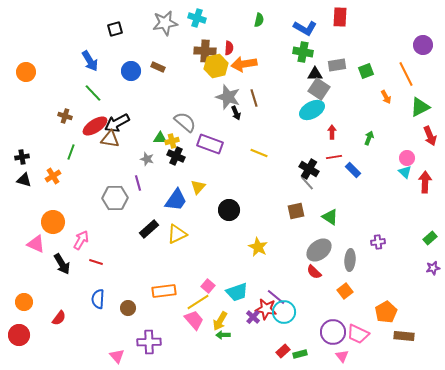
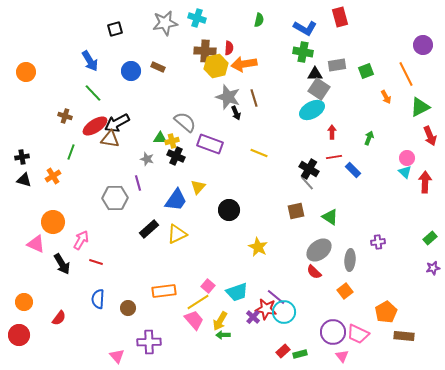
red rectangle at (340, 17): rotated 18 degrees counterclockwise
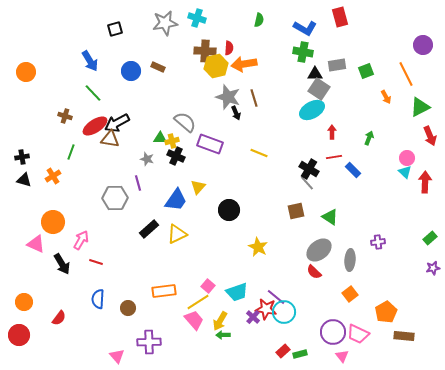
orange square at (345, 291): moved 5 px right, 3 px down
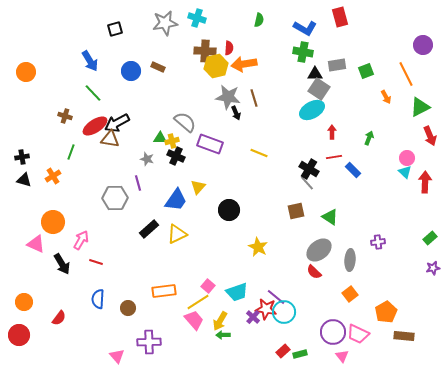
gray star at (228, 97): rotated 10 degrees counterclockwise
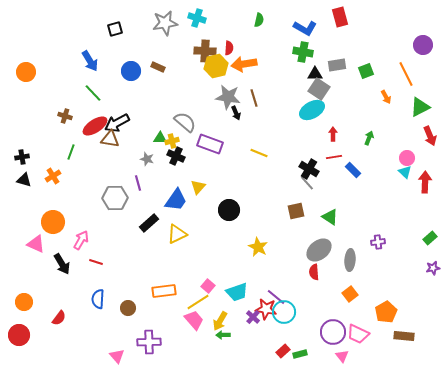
red arrow at (332, 132): moved 1 px right, 2 px down
black rectangle at (149, 229): moved 6 px up
red semicircle at (314, 272): rotated 42 degrees clockwise
